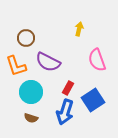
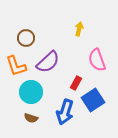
purple semicircle: rotated 70 degrees counterclockwise
red rectangle: moved 8 px right, 5 px up
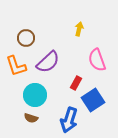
cyan circle: moved 4 px right, 3 px down
blue arrow: moved 4 px right, 8 px down
